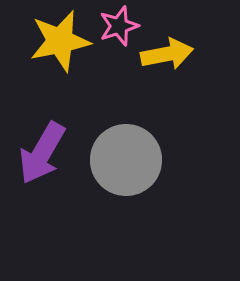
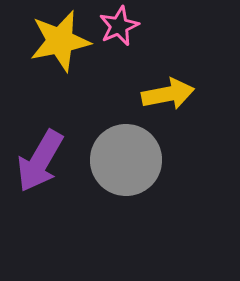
pink star: rotated 6 degrees counterclockwise
yellow arrow: moved 1 px right, 40 px down
purple arrow: moved 2 px left, 8 px down
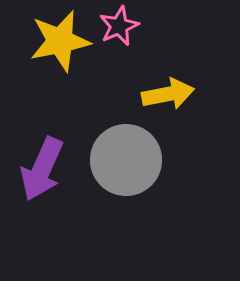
purple arrow: moved 2 px right, 8 px down; rotated 6 degrees counterclockwise
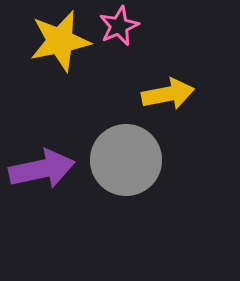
purple arrow: rotated 126 degrees counterclockwise
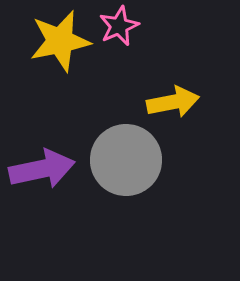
yellow arrow: moved 5 px right, 8 px down
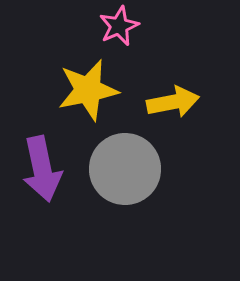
yellow star: moved 28 px right, 49 px down
gray circle: moved 1 px left, 9 px down
purple arrow: rotated 90 degrees clockwise
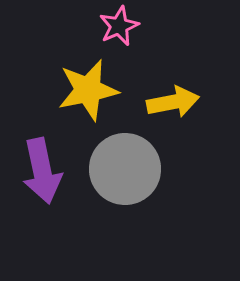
purple arrow: moved 2 px down
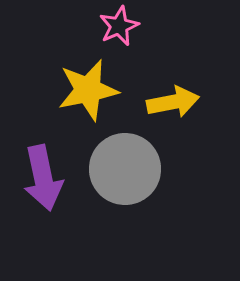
purple arrow: moved 1 px right, 7 px down
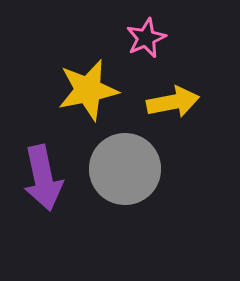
pink star: moved 27 px right, 12 px down
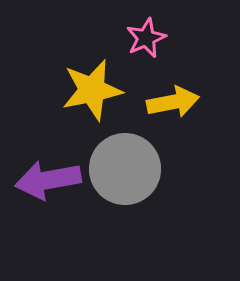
yellow star: moved 4 px right
purple arrow: moved 5 px right, 2 px down; rotated 92 degrees clockwise
